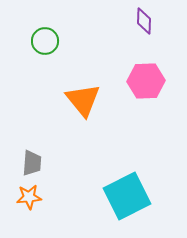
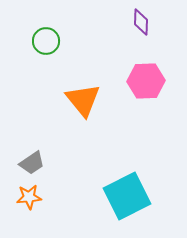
purple diamond: moved 3 px left, 1 px down
green circle: moved 1 px right
gray trapezoid: rotated 52 degrees clockwise
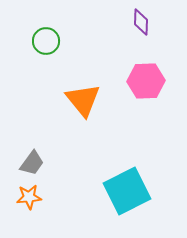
gray trapezoid: rotated 20 degrees counterclockwise
cyan square: moved 5 px up
